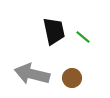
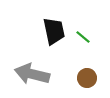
brown circle: moved 15 px right
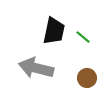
black trapezoid: rotated 24 degrees clockwise
gray arrow: moved 4 px right, 6 px up
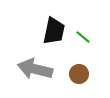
gray arrow: moved 1 px left, 1 px down
brown circle: moved 8 px left, 4 px up
